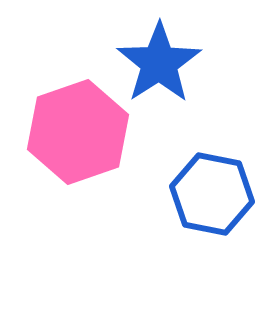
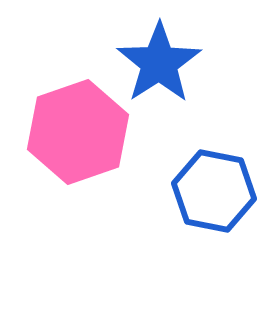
blue hexagon: moved 2 px right, 3 px up
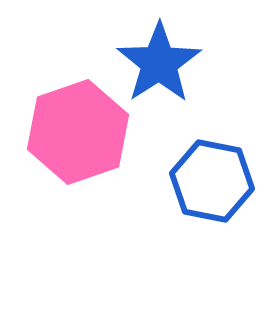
blue hexagon: moved 2 px left, 10 px up
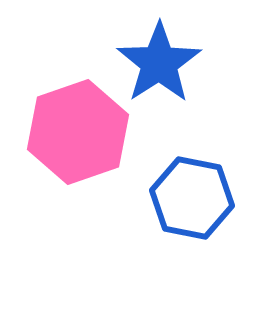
blue hexagon: moved 20 px left, 17 px down
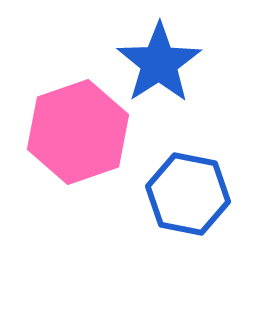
blue hexagon: moved 4 px left, 4 px up
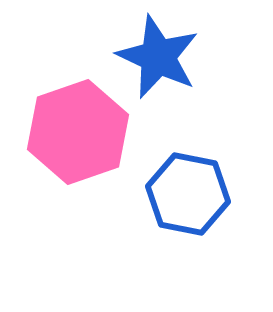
blue star: moved 1 px left, 6 px up; rotated 14 degrees counterclockwise
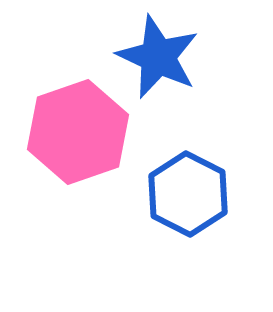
blue hexagon: rotated 16 degrees clockwise
